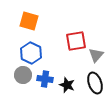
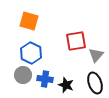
black star: moved 1 px left
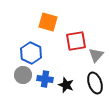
orange square: moved 19 px right, 1 px down
